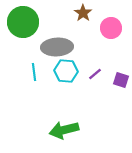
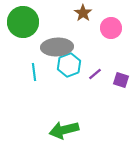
cyan hexagon: moved 3 px right, 6 px up; rotated 25 degrees counterclockwise
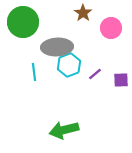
purple square: rotated 21 degrees counterclockwise
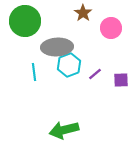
green circle: moved 2 px right, 1 px up
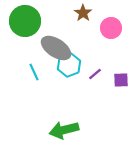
gray ellipse: moved 1 px left, 1 px down; rotated 36 degrees clockwise
cyan line: rotated 18 degrees counterclockwise
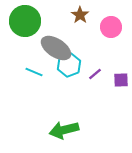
brown star: moved 3 px left, 2 px down
pink circle: moved 1 px up
cyan line: rotated 42 degrees counterclockwise
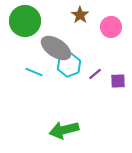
purple square: moved 3 px left, 1 px down
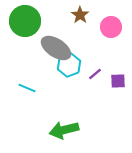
cyan line: moved 7 px left, 16 px down
